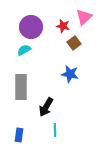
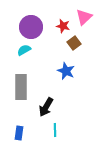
blue star: moved 4 px left, 3 px up; rotated 12 degrees clockwise
blue rectangle: moved 2 px up
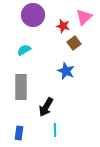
purple circle: moved 2 px right, 12 px up
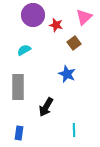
red star: moved 7 px left, 1 px up
blue star: moved 1 px right, 3 px down
gray rectangle: moved 3 px left
cyan line: moved 19 px right
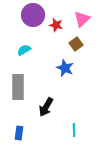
pink triangle: moved 2 px left, 2 px down
brown square: moved 2 px right, 1 px down
blue star: moved 2 px left, 6 px up
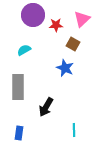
red star: rotated 16 degrees counterclockwise
brown square: moved 3 px left; rotated 24 degrees counterclockwise
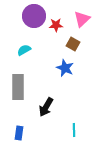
purple circle: moved 1 px right, 1 px down
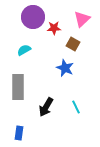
purple circle: moved 1 px left, 1 px down
red star: moved 2 px left, 3 px down
cyan line: moved 2 px right, 23 px up; rotated 24 degrees counterclockwise
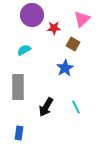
purple circle: moved 1 px left, 2 px up
blue star: rotated 18 degrees clockwise
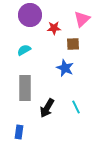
purple circle: moved 2 px left
brown square: rotated 32 degrees counterclockwise
blue star: rotated 18 degrees counterclockwise
gray rectangle: moved 7 px right, 1 px down
black arrow: moved 1 px right, 1 px down
blue rectangle: moved 1 px up
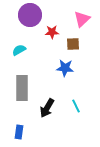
red star: moved 2 px left, 4 px down
cyan semicircle: moved 5 px left
blue star: rotated 18 degrees counterclockwise
gray rectangle: moved 3 px left
cyan line: moved 1 px up
